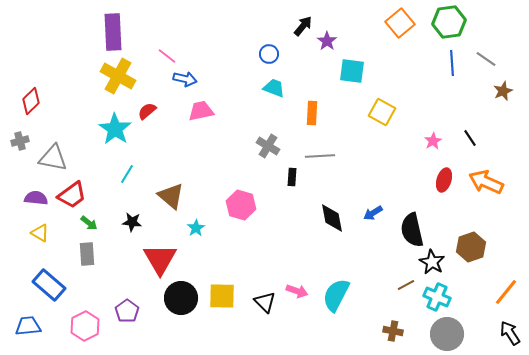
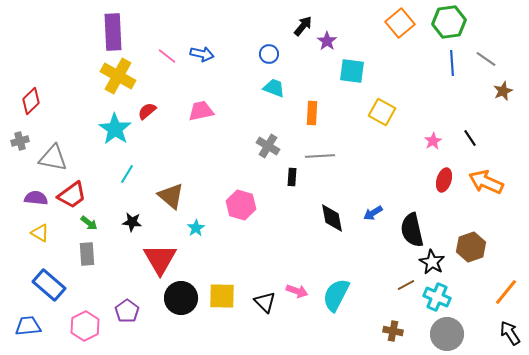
blue arrow at (185, 79): moved 17 px right, 25 px up
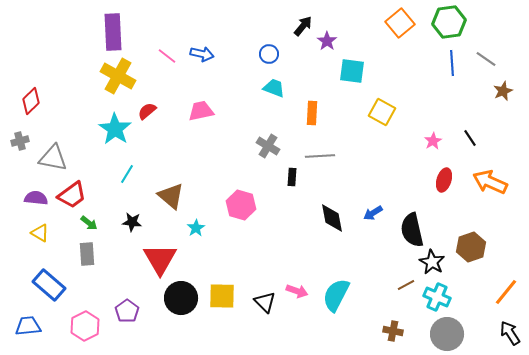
orange arrow at (486, 182): moved 4 px right
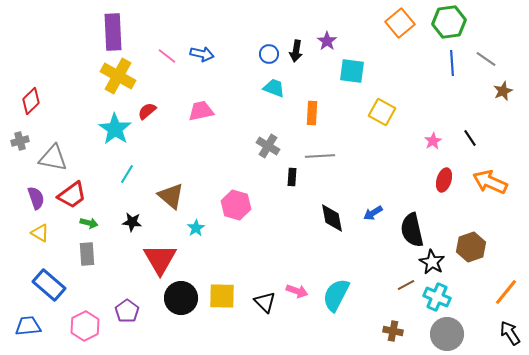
black arrow at (303, 26): moved 7 px left, 25 px down; rotated 150 degrees clockwise
purple semicircle at (36, 198): rotated 65 degrees clockwise
pink hexagon at (241, 205): moved 5 px left
green arrow at (89, 223): rotated 24 degrees counterclockwise
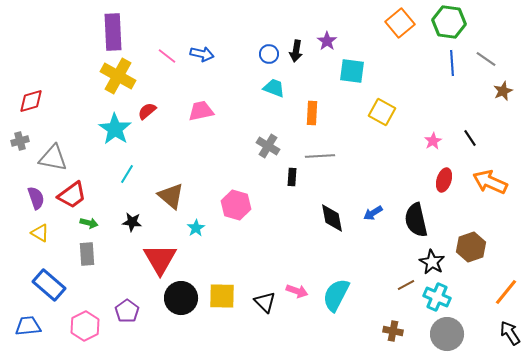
green hexagon at (449, 22): rotated 16 degrees clockwise
red diamond at (31, 101): rotated 28 degrees clockwise
black semicircle at (412, 230): moved 4 px right, 10 px up
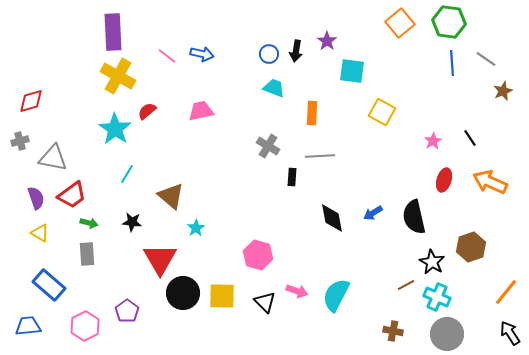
pink hexagon at (236, 205): moved 22 px right, 50 px down
black semicircle at (416, 220): moved 2 px left, 3 px up
black circle at (181, 298): moved 2 px right, 5 px up
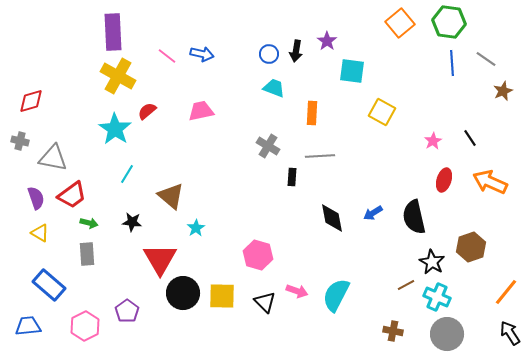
gray cross at (20, 141): rotated 30 degrees clockwise
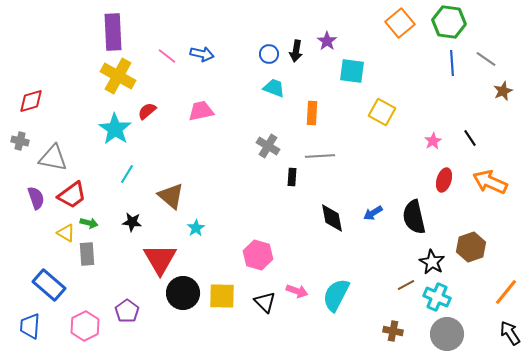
yellow triangle at (40, 233): moved 26 px right
blue trapezoid at (28, 326): moved 2 px right; rotated 80 degrees counterclockwise
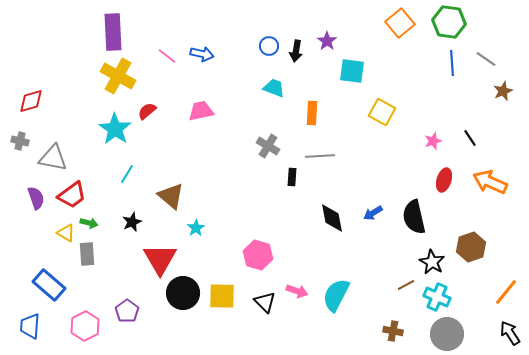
blue circle at (269, 54): moved 8 px up
pink star at (433, 141): rotated 12 degrees clockwise
black star at (132, 222): rotated 30 degrees counterclockwise
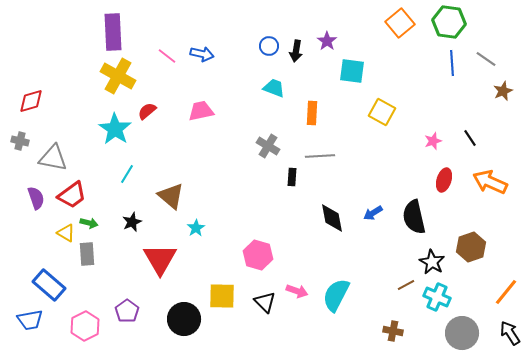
black circle at (183, 293): moved 1 px right, 26 px down
blue trapezoid at (30, 326): moved 6 px up; rotated 104 degrees counterclockwise
gray circle at (447, 334): moved 15 px right, 1 px up
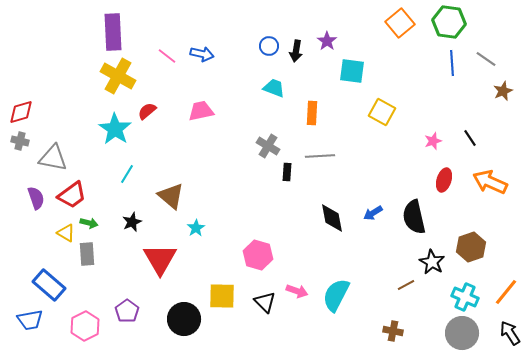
red diamond at (31, 101): moved 10 px left, 11 px down
black rectangle at (292, 177): moved 5 px left, 5 px up
cyan cross at (437, 297): moved 28 px right
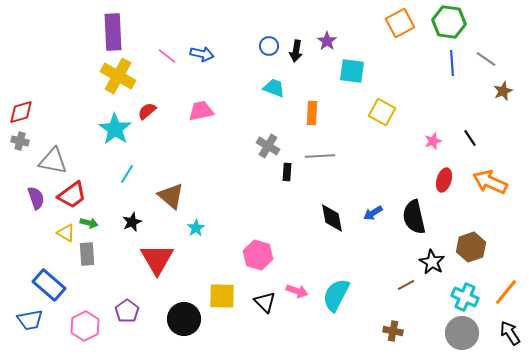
orange square at (400, 23): rotated 12 degrees clockwise
gray triangle at (53, 158): moved 3 px down
red triangle at (160, 259): moved 3 px left
